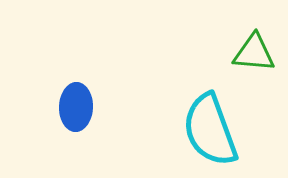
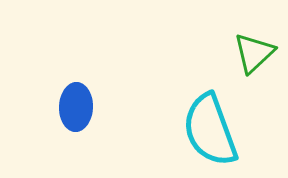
green triangle: rotated 48 degrees counterclockwise
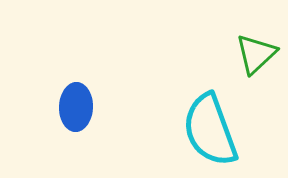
green triangle: moved 2 px right, 1 px down
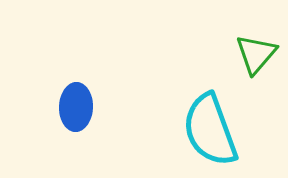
green triangle: rotated 6 degrees counterclockwise
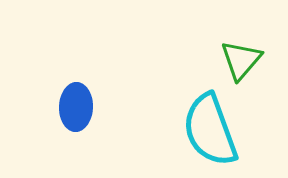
green triangle: moved 15 px left, 6 px down
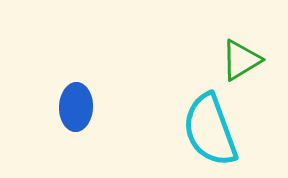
green triangle: rotated 18 degrees clockwise
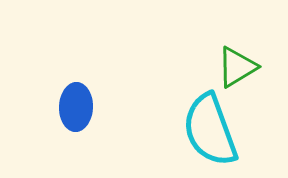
green triangle: moved 4 px left, 7 px down
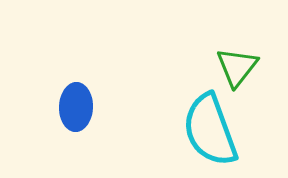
green triangle: rotated 21 degrees counterclockwise
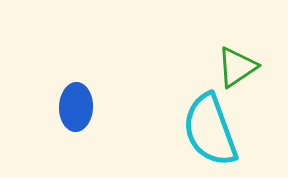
green triangle: rotated 18 degrees clockwise
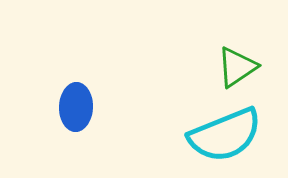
cyan semicircle: moved 15 px right, 5 px down; rotated 92 degrees counterclockwise
